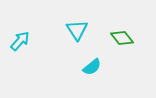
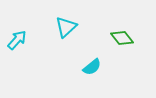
cyan triangle: moved 11 px left, 3 px up; rotated 20 degrees clockwise
cyan arrow: moved 3 px left, 1 px up
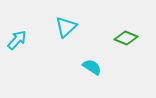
green diamond: moved 4 px right; rotated 30 degrees counterclockwise
cyan semicircle: rotated 108 degrees counterclockwise
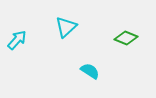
cyan semicircle: moved 2 px left, 4 px down
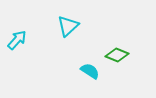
cyan triangle: moved 2 px right, 1 px up
green diamond: moved 9 px left, 17 px down
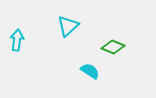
cyan arrow: rotated 35 degrees counterclockwise
green diamond: moved 4 px left, 8 px up
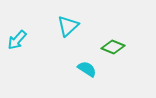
cyan arrow: rotated 145 degrees counterclockwise
cyan semicircle: moved 3 px left, 2 px up
